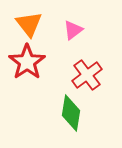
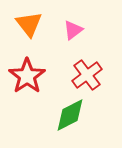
red star: moved 14 px down
green diamond: moved 1 px left, 2 px down; rotated 54 degrees clockwise
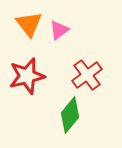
pink triangle: moved 14 px left
red star: rotated 21 degrees clockwise
green diamond: rotated 24 degrees counterclockwise
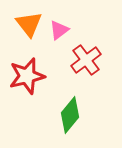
red cross: moved 1 px left, 15 px up
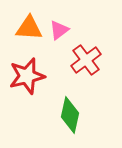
orange triangle: moved 4 px down; rotated 48 degrees counterclockwise
green diamond: rotated 27 degrees counterclockwise
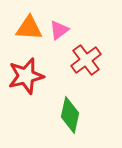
red star: moved 1 px left
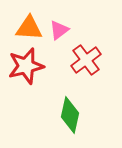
red star: moved 10 px up
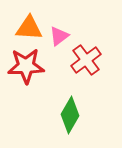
pink triangle: moved 6 px down
red star: rotated 12 degrees clockwise
green diamond: rotated 18 degrees clockwise
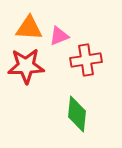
pink triangle: rotated 15 degrees clockwise
red cross: rotated 28 degrees clockwise
green diamond: moved 7 px right, 1 px up; rotated 24 degrees counterclockwise
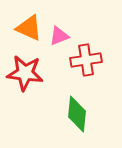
orange triangle: rotated 20 degrees clockwise
red star: moved 1 px left, 7 px down; rotated 9 degrees clockwise
